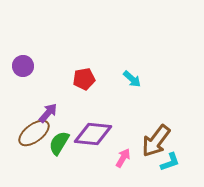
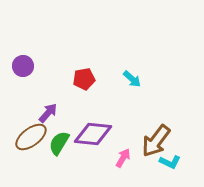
brown ellipse: moved 3 px left, 4 px down
cyan L-shape: rotated 45 degrees clockwise
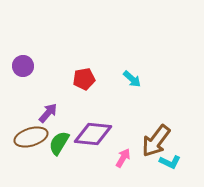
brown ellipse: rotated 20 degrees clockwise
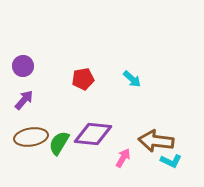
red pentagon: moved 1 px left
purple arrow: moved 24 px left, 13 px up
brown ellipse: rotated 8 degrees clockwise
brown arrow: rotated 60 degrees clockwise
cyan L-shape: moved 1 px right, 1 px up
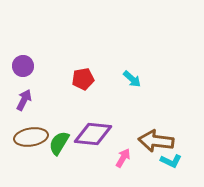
purple arrow: rotated 15 degrees counterclockwise
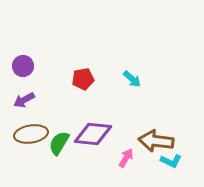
purple arrow: rotated 145 degrees counterclockwise
brown ellipse: moved 3 px up
pink arrow: moved 3 px right
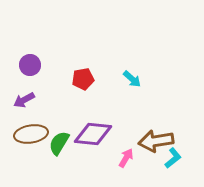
purple circle: moved 7 px right, 1 px up
brown arrow: rotated 16 degrees counterclockwise
cyan L-shape: moved 2 px right, 3 px up; rotated 65 degrees counterclockwise
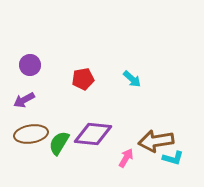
cyan L-shape: rotated 55 degrees clockwise
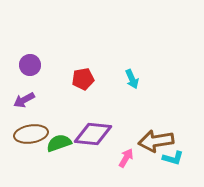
cyan arrow: rotated 24 degrees clockwise
green semicircle: rotated 40 degrees clockwise
